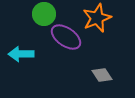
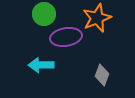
purple ellipse: rotated 44 degrees counterclockwise
cyan arrow: moved 20 px right, 11 px down
gray diamond: rotated 55 degrees clockwise
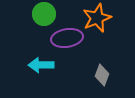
purple ellipse: moved 1 px right, 1 px down
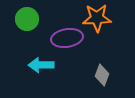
green circle: moved 17 px left, 5 px down
orange star: rotated 20 degrees clockwise
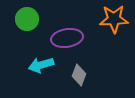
orange star: moved 17 px right, 1 px down
cyan arrow: rotated 15 degrees counterclockwise
gray diamond: moved 23 px left
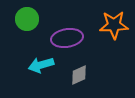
orange star: moved 6 px down
gray diamond: rotated 45 degrees clockwise
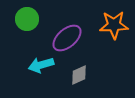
purple ellipse: rotated 32 degrees counterclockwise
